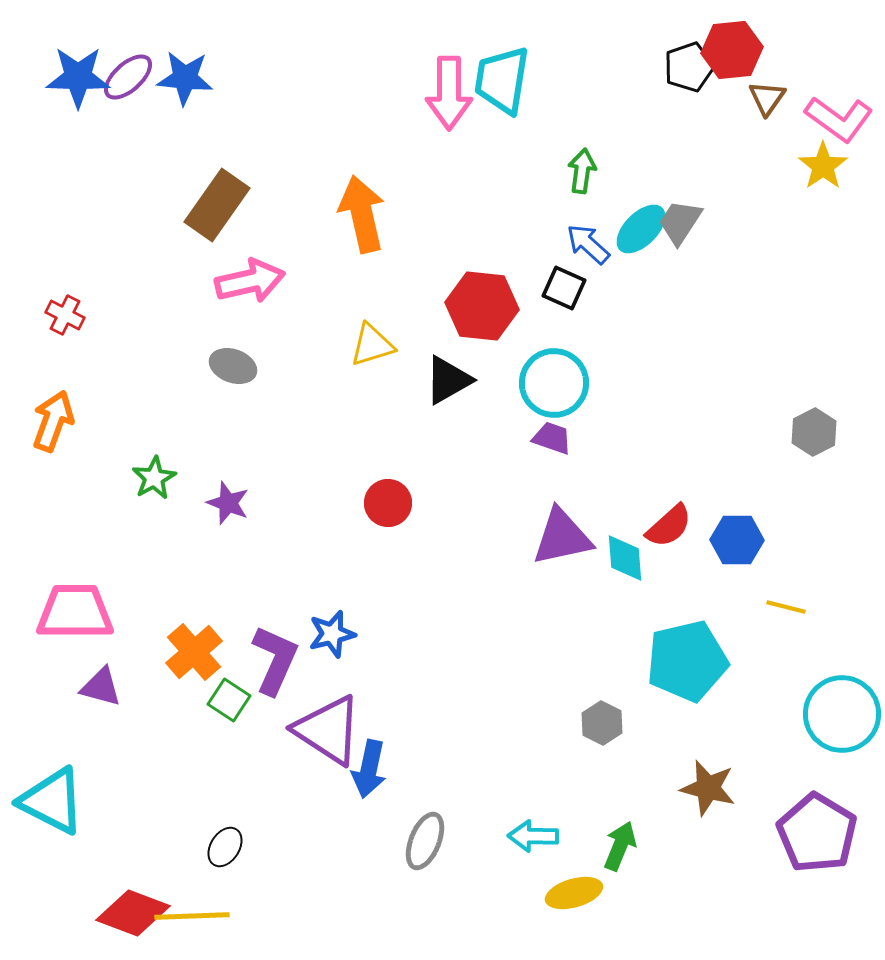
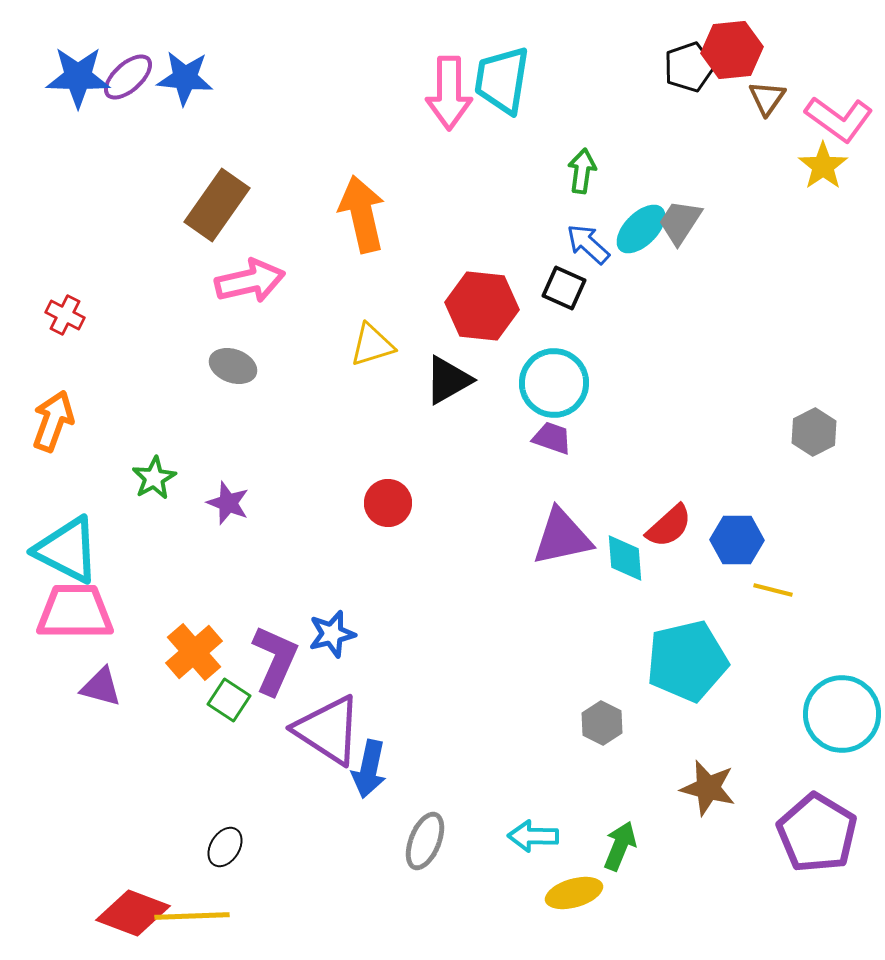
yellow line at (786, 607): moved 13 px left, 17 px up
cyan triangle at (52, 801): moved 15 px right, 251 px up
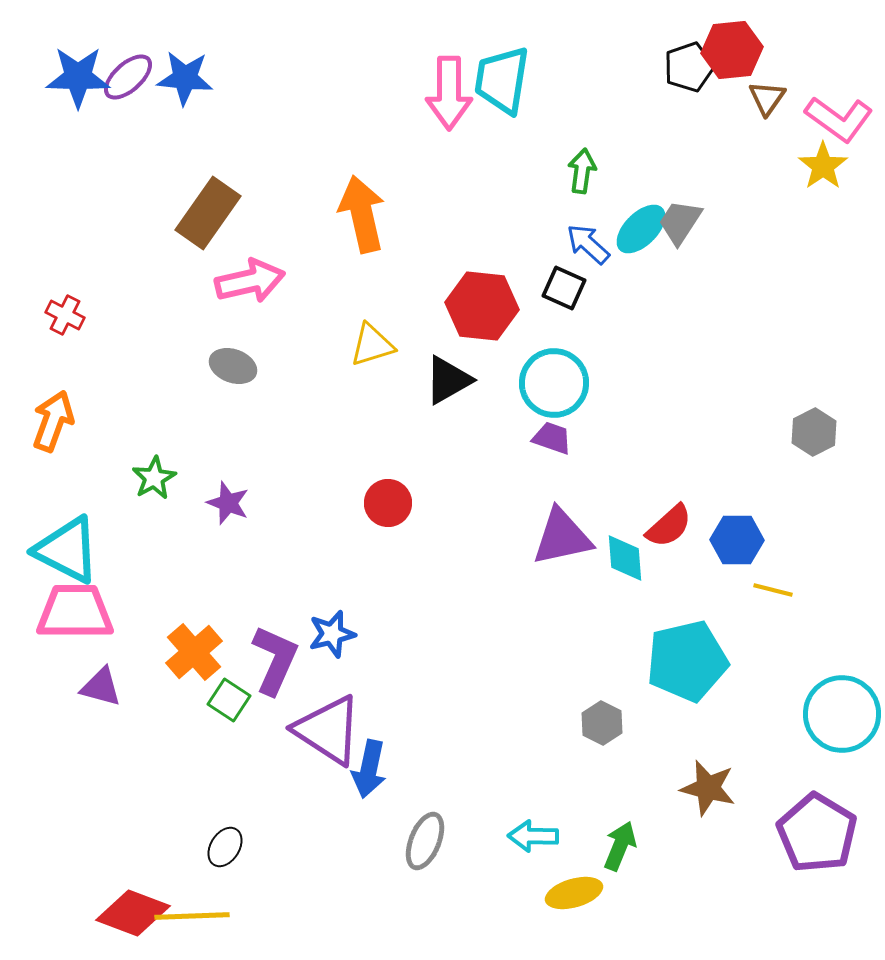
brown rectangle at (217, 205): moved 9 px left, 8 px down
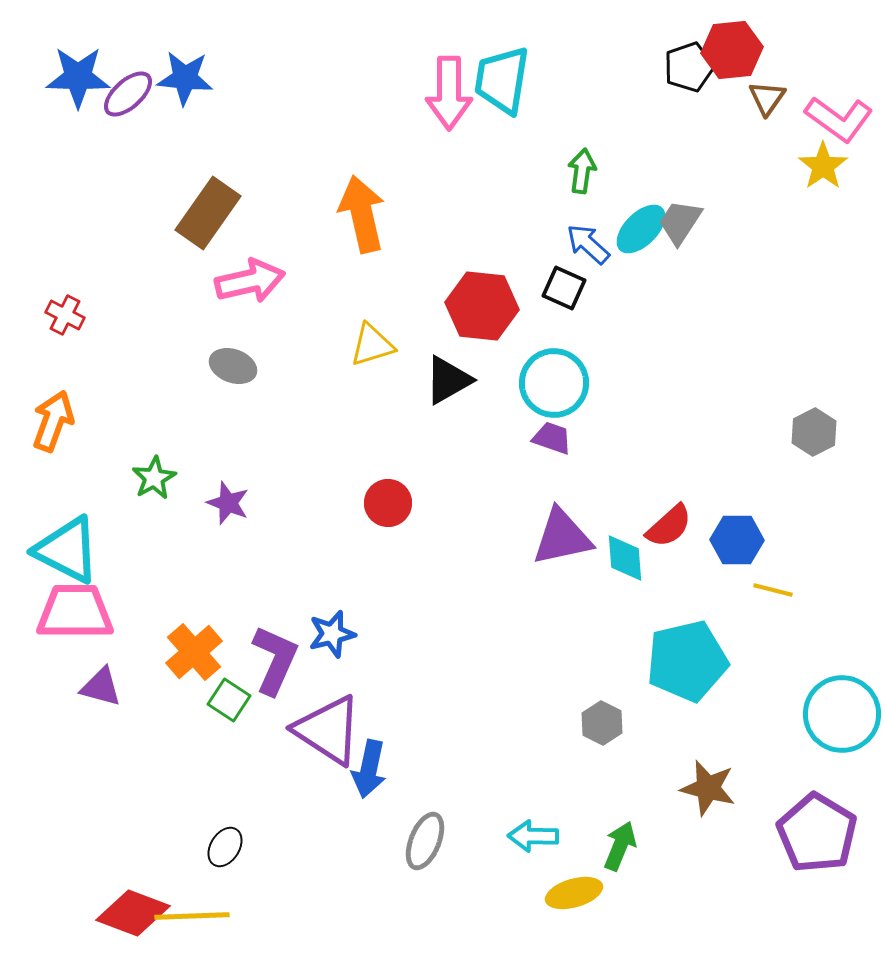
purple ellipse at (128, 77): moved 17 px down
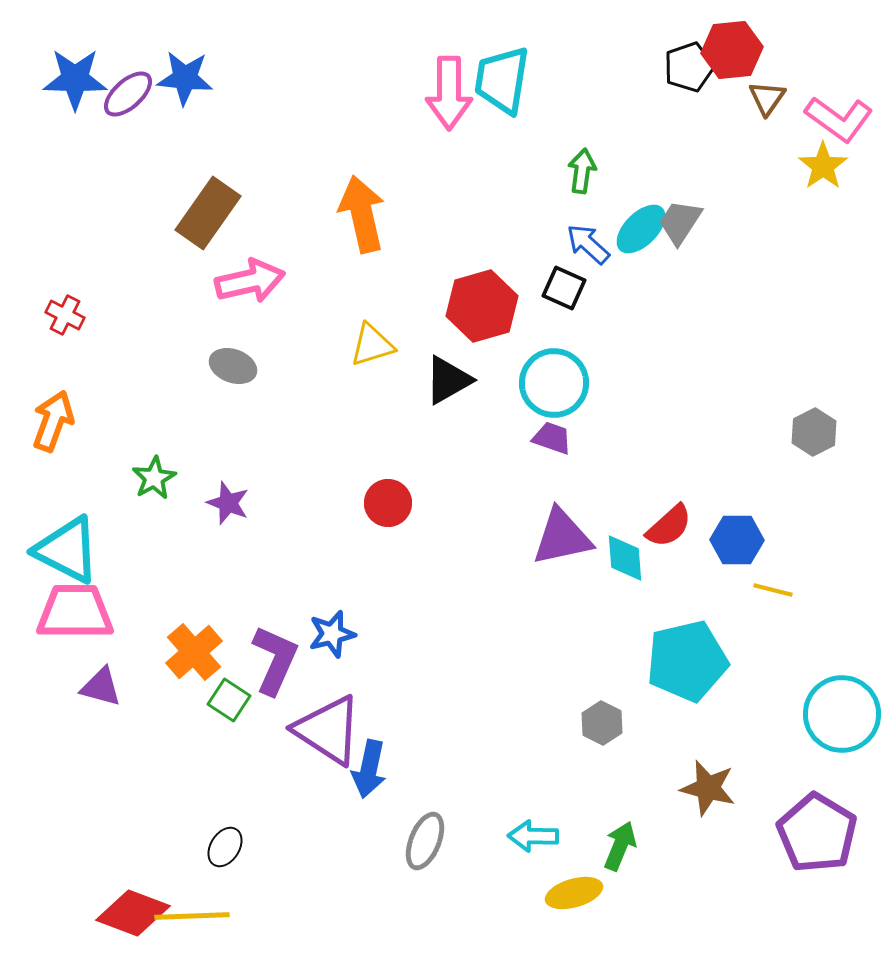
blue star at (78, 77): moved 3 px left, 2 px down
red hexagon at (482, 306): rotated 22 degrees counterclockwise
